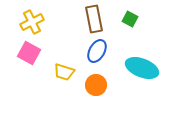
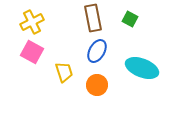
brown rectangle: moved 1 px left, 1 px up
pink square: moved 3 px right, 1 px up
yellow trapezoid: rotated 125 degrees counterclockwise
orange circle: moved 1 px right
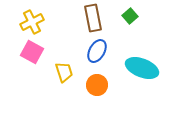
green square: moved 3 px up; rotated 21 degrees clockwise
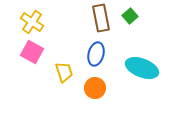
brown rectangle: moved 8 px right
yellow cross: rotated 30 degrees counterclockwise
blue ellipse: moved 1 px left, 3 px down; rotated 15 degrees counterclockwise
orange circle: moved 2 px left, 3 px down
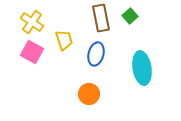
cyan ellipse: rotated 60 degrees clockwise
yellow trapezoid: moved 32 px up
orange circle: moved 6 px left, 6 px down
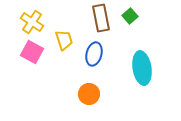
blue ellipse: moved 2 px left
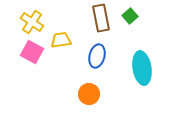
yellow trapezoid: moved 3 px left; rotated 80 degrees counterclockwise
blue ellipse: moved 3 px right, 2 px down
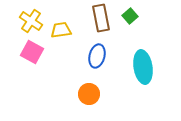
yellow cross: moved 1 px left, 1 px up
yellow trapezoid: moved 10 px up
cyan ellipse: moved 1 px right, 1 px up
